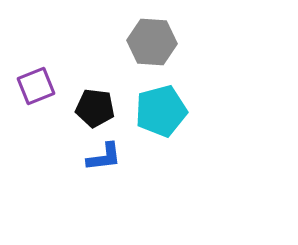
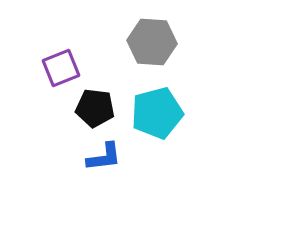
purple square: moved 25 px right, 18 px up
cyan pentagon: moved 4 px left, 2 px down
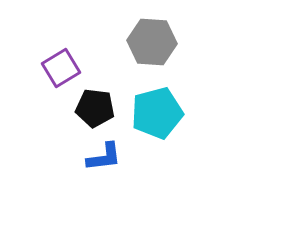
purple square: rotated 9 degrees counterclockwise
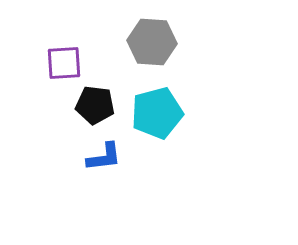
purple square: moved 3 px right, 5 px up; rotated 27 degrees clockwise
black pentagon: moved 3 px up
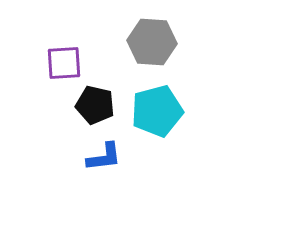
black pentagon: rotated 6 degrees clockwise
cyan pentagon: moved 2 px up
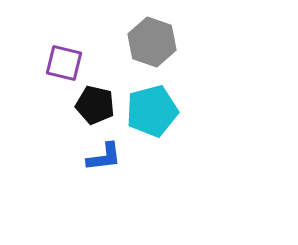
gray hexagon: rotated 15 degrees clockwise
purple square: rotated 18 degrees clockwise
cyan pentagon: moved 5 px left
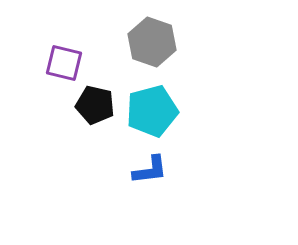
blue L-shape: moved 46 px right, 13 px down
